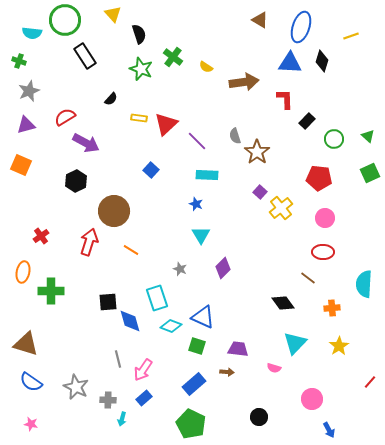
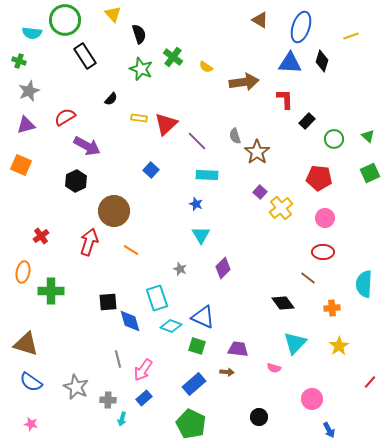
purple arrow at (86, 143): moved 1 px right, 3 px down
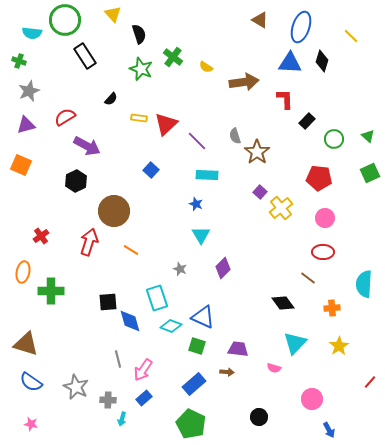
yellow line at (351, 36): rotated 63 degrees clockwise
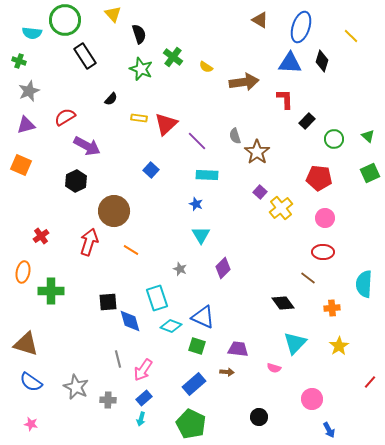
cyan arrow at (122, 419): moved 19 px right
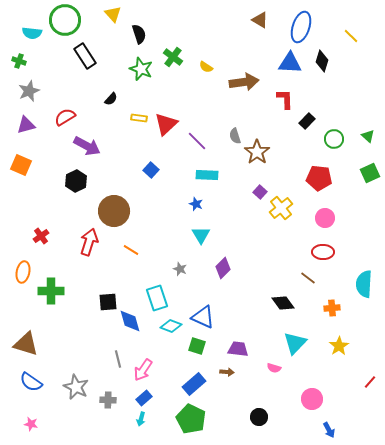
green pentagon at (191, 424): moved 5 px up
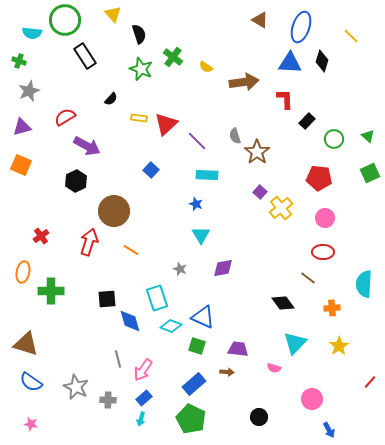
purple triangle at (26, 125): moved 4 px left, 2 px down
purple diamond at (223, 268): rotated 35 degrees clockwise
black square at (108, 302): moved 1 px left, 3 px up
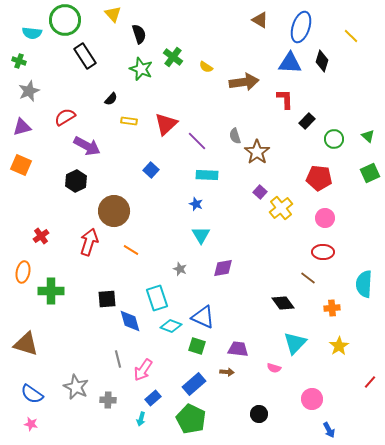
yellow rectangle at (139, 118): moved 10 px left, 3 px down
blue semicircle at (31, 382): moved 1 px right, 12 px down
blue rectangle at (144, 398): moved 9 px right
black circle at (259, 417): moved 3 px up
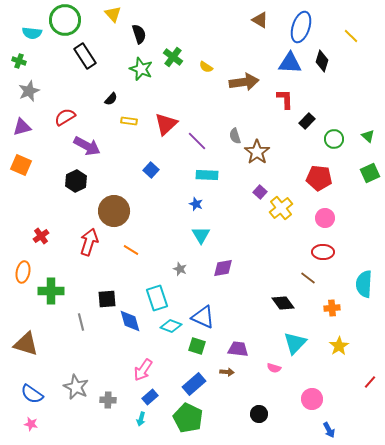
gray line at (118, 359): moved 37 px left, 37 px up
blue rectangle at (153, 398): moved 3 px left, 1 px up
green pentagon at (191, 419): moved 3 px left, 1 px up
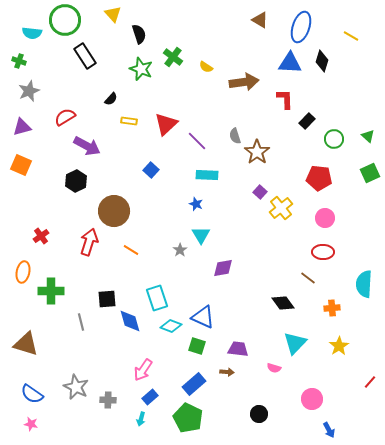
yellow line at (351, 36): rotated 14 degrees counterclockwise
gray star at (180, 269): moved 19 px up; rotated 16 degrees clockwise
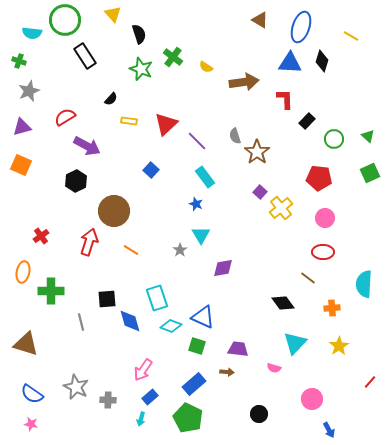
cyan rectangle at (207, 175): moved 2 px left, 2 px down; rotated 50 degrees clockwise
